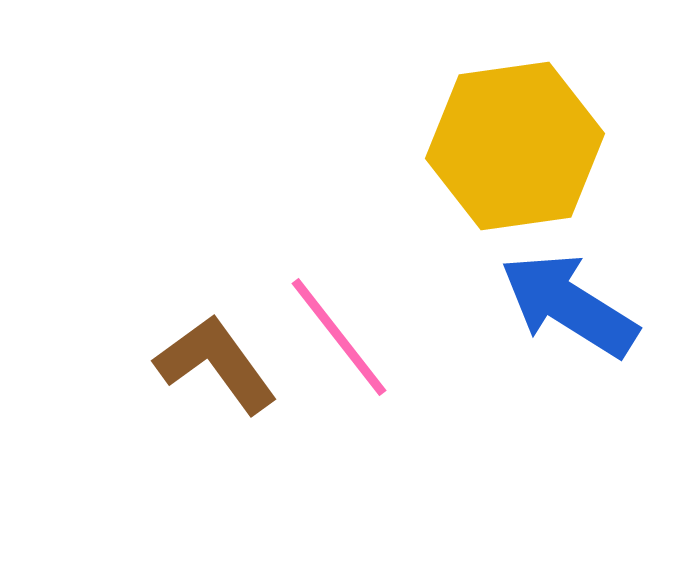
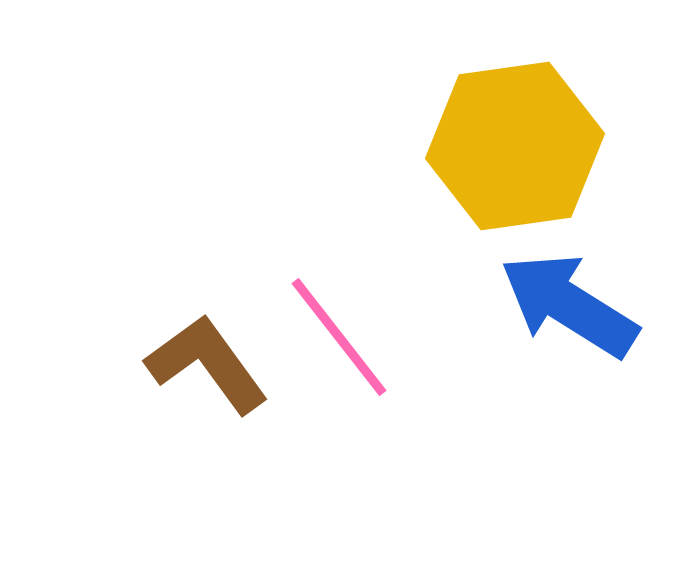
brown L-shape: moved 9 px left
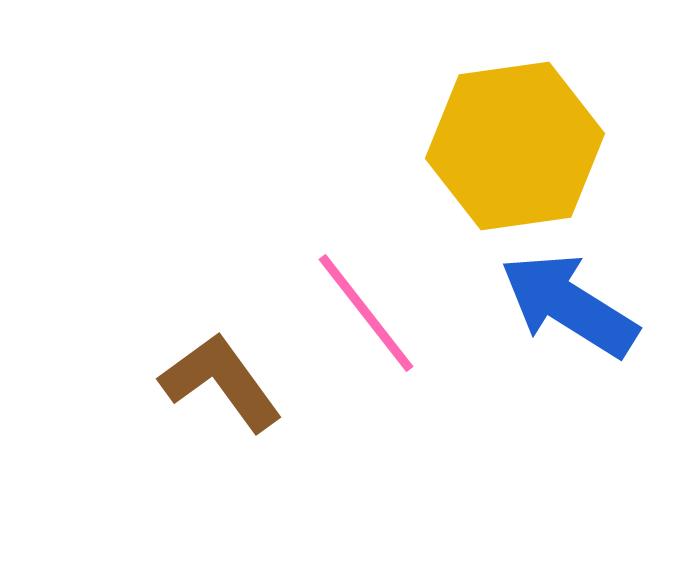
pink line: moved 27 px right, 24 px up
brown L-shape: moved 14 px right, 18 px down
